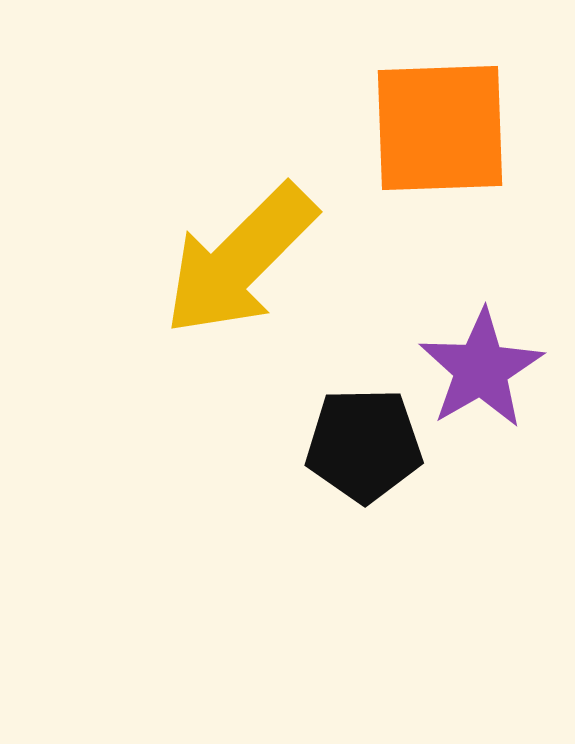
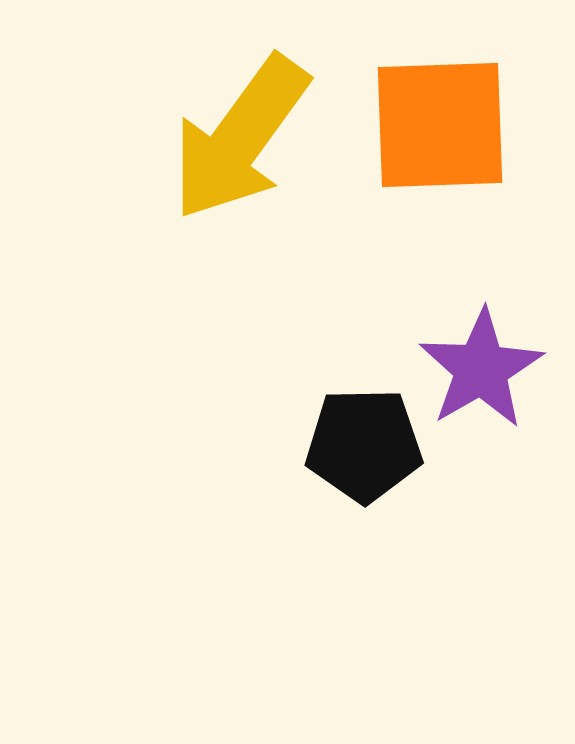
orange square: moved 3 px up
yellow arrow: moved 122 px up; rotated 9 degrees counterclockwise
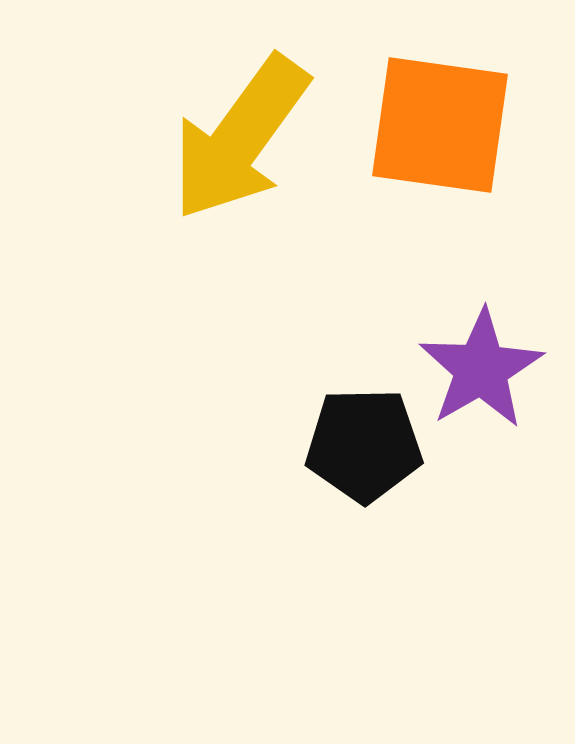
orange square: rotated 10 degrees clockwise
